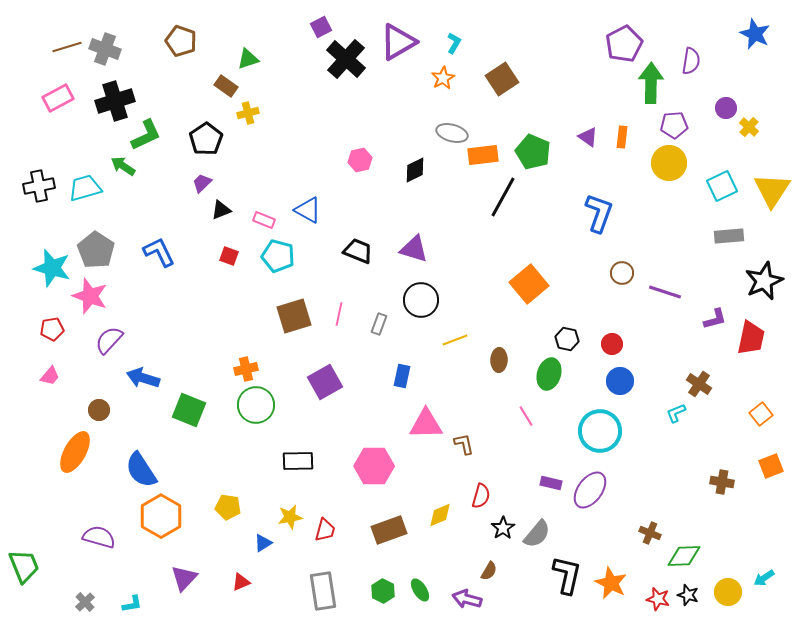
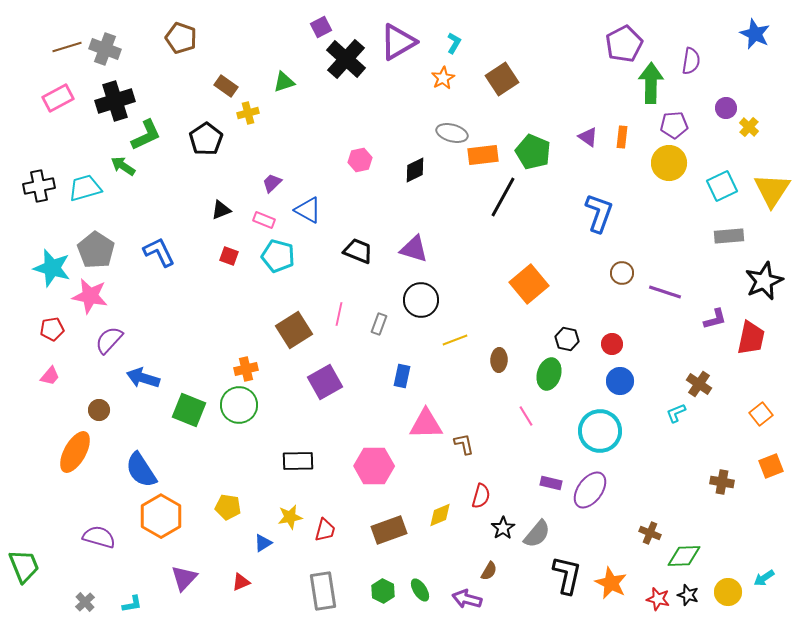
brown pentagon at (181, 41): moved 3 px up
green triangle at (248, 59): moved 36 px right, 23 px down
purple trapezoid at (202, 183): moved 70 px right
pink star at (90, 296): rotated 9 degrees counterclockwise
brown square at (294, 316): moved 14 px down; rotated 15 degrees counterclockwise
green circle at (256, 405): moved 17 px left
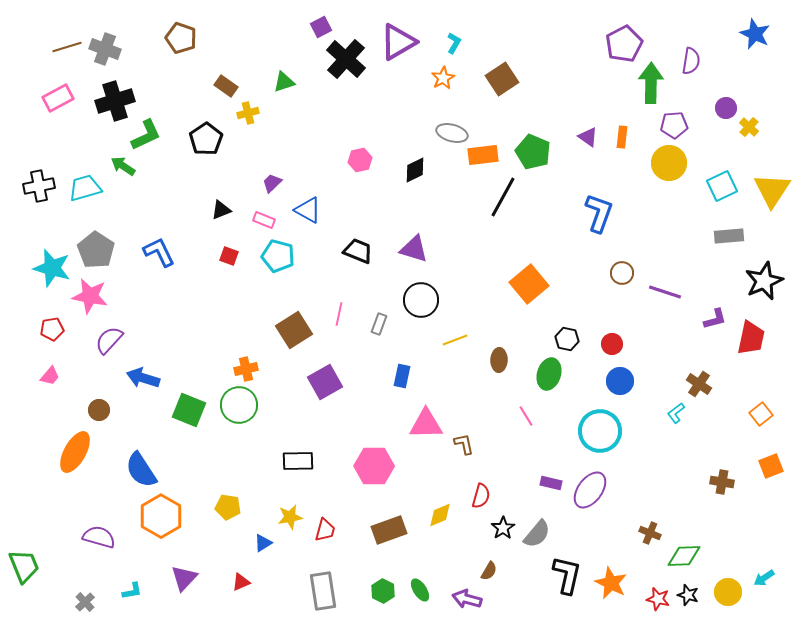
cyan L-shape at (676, 413): rotated 15 degrees counterclockwise
cyan L-shape at (132, 604): moved 13 px up
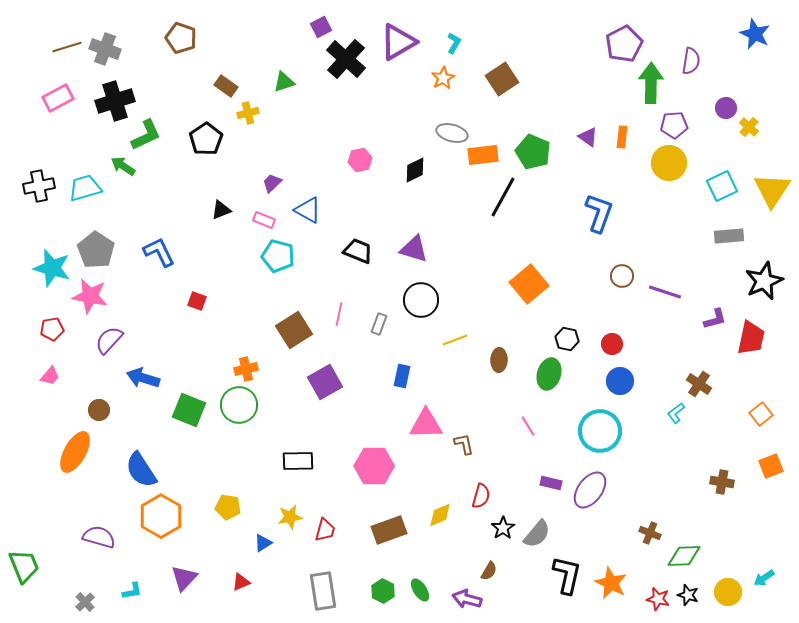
red square at (229, 256): moved 32 px left, 45 px down
brown circle at (622, 273): moved 3 px down
pink line at (526, 416): moved 2 px right, 10 px down
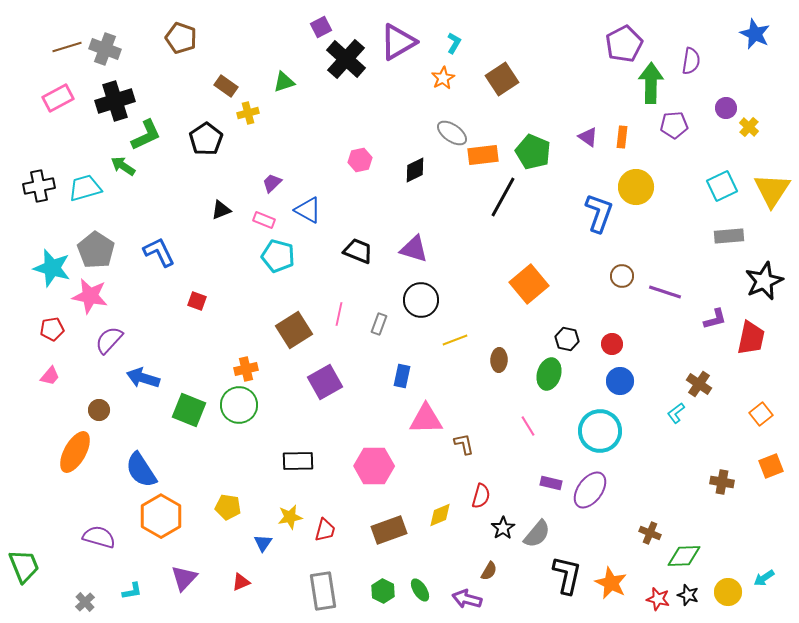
gray ellipse at (452, 133): rotated 20 degrees clockwise
yellow circle at (669, 163): moved 33 px left, 24 px down
pink triangle at (426, 424): moved 5 px up
blue triangle at (263, 543): rotated 24 degrees counterclockwise
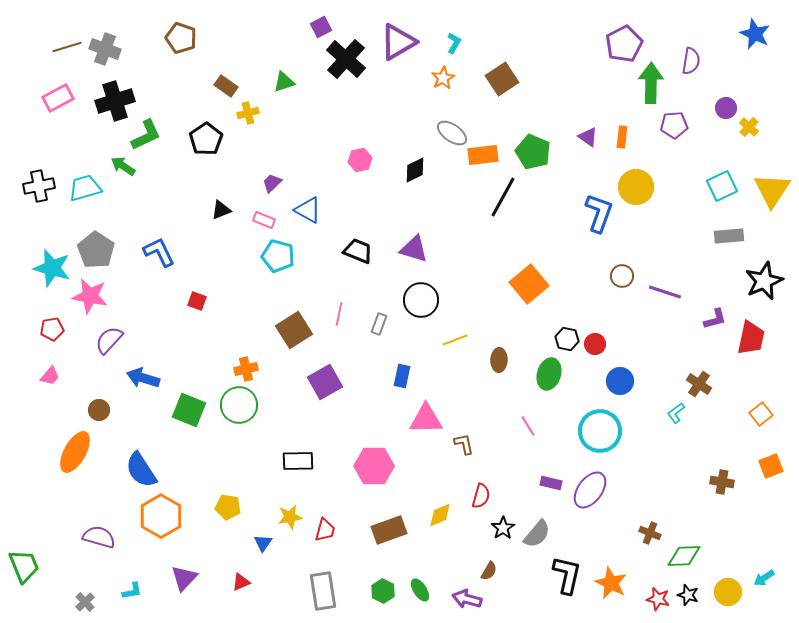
red circle at (612, 344): moved 17 px left
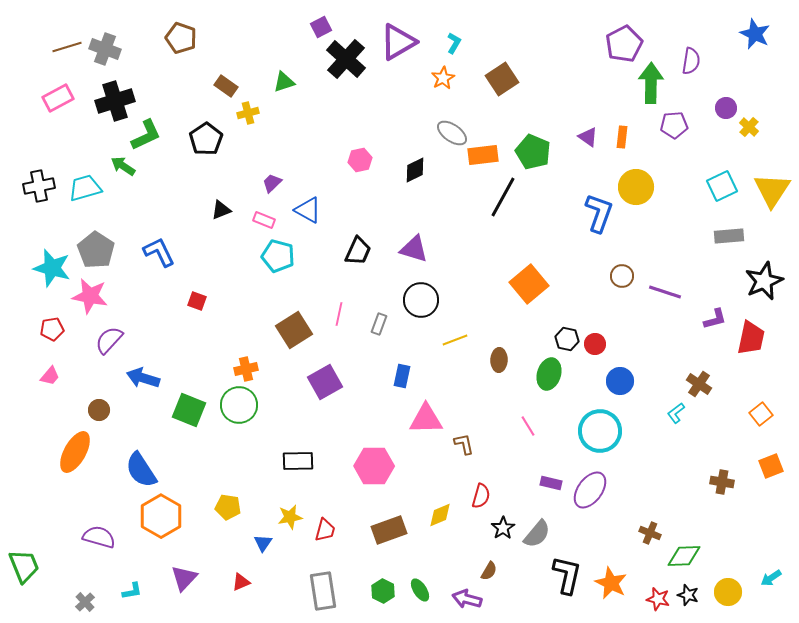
black trapezoid at (358, 251): rotated 92 degrees clockwise
cyan arrow at (764, 578): moved 7 px right
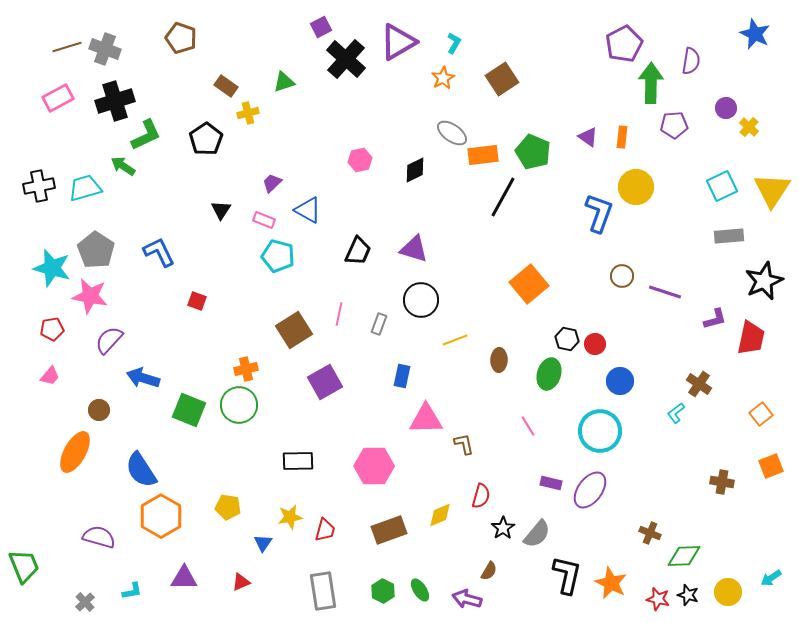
black triangle at (221, 210): rotated 35 degrees counterclockwise
purple triangle at (184, 578): rotated 48 degrees clockwise
